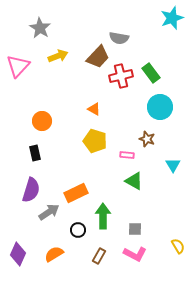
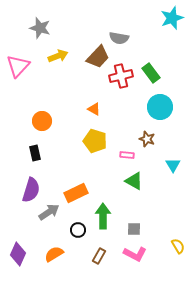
gray star: rotated 15 degrees counterclockwise
gray square: moved 1 px left
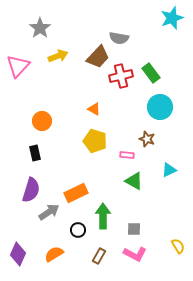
gray star: rotated 20 degrees clockwise
cyan triangle: moved 4 px left, 5 px down; rotated 35 degrees clockwise
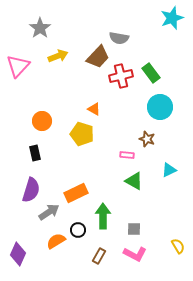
yellow pentagon: moved 13 px left, 7 px up
orange semicircle: moved 2 px right, 13 px up
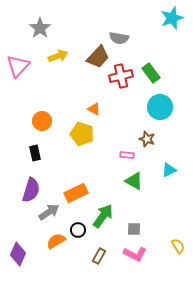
green arrow: rotated 35 degrees clockwise
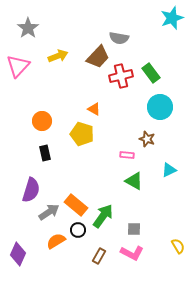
gray star: moved 12 px left
black rectangle: moved 10 px right
orange rectangle: moved 12 px down; rotated 65 degrees clockwise
pink L-shape: moved 3 px left, 1 px up
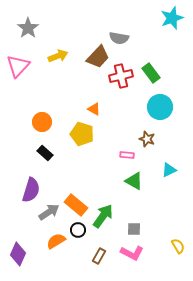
orange circle: moved 1 px down
black rectangle: rotated 35 degrees counterclockwise
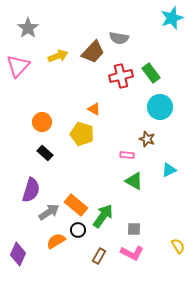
brown trapezoid: moved 5 px left, 5 px up
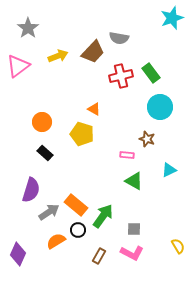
pink triangle: rotated 10 degrees clockwise
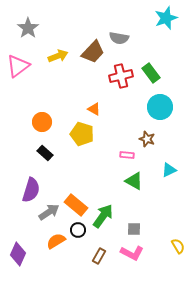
cyan star: moved 6 px left
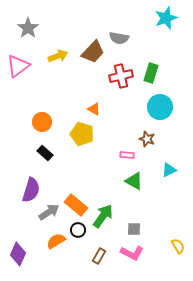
green rectangle: rotated 54 degrees clockwise
